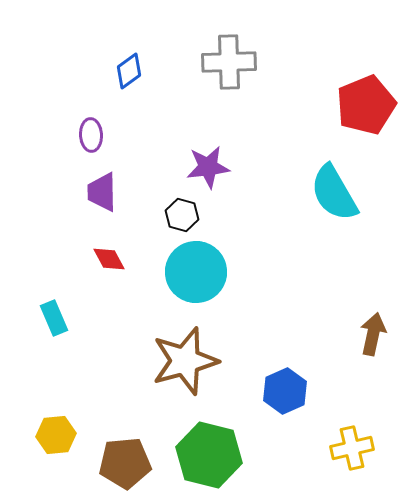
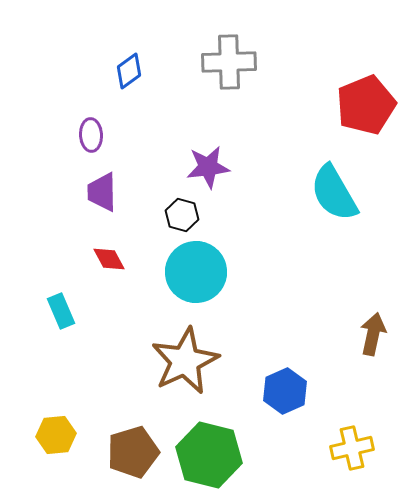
cyan rectangle: moved 7 px right, 7 px up
brown star: rotated 10 degrees counterclockwise
brown pentagon: moved 8 px right, 11 px up; rotated 12 degrees counterclockwise
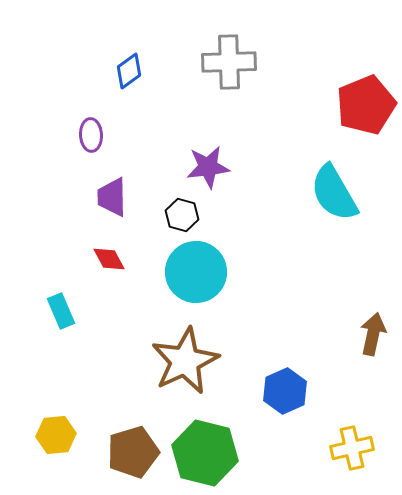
purple trapezoid: moved 10 px right, 5 px down
green hexagon: moved 4 px left, 2 px up
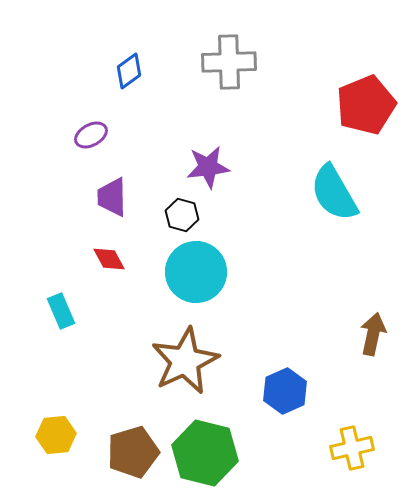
purple ellipse: rotated 64 degrees clockwise
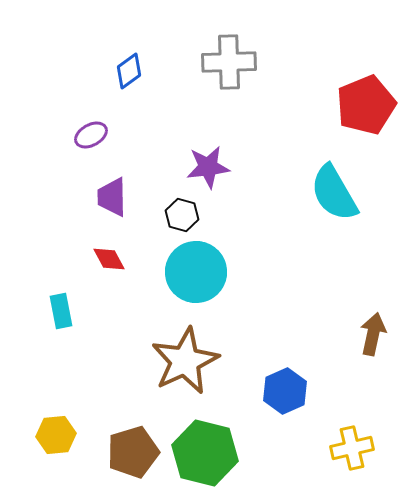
cyan rectangle: rotated 12 degrees clockwise
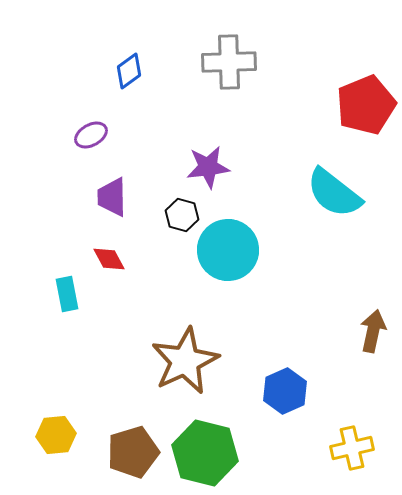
cyan semicircle: rotated 22 degrees counterclockwise
cyan circle: moved 32 px right, 22 px up
cyan rectangle: moved 6 px right, 17 px up
brown arrow: moved 3 px up
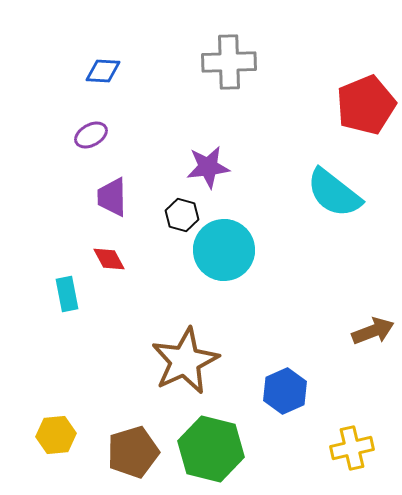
blue diamond: moved 26 px left; rotated 39 degrees clockwise
cyan circle: moved 4 px left
brown arrow: rotated 57 degrees clockwise
green hexagon: moved 6 px right, 4 px up
